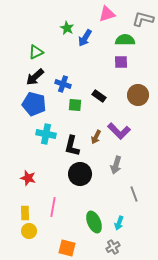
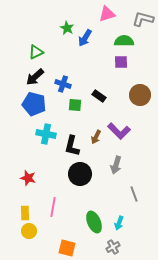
green semicircle: moved 1 px left, 1 px down
brown circle: moved 2 px right
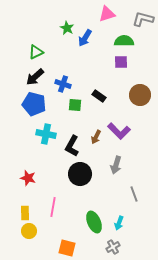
black L-shape: rotated 15 degrees clockwise
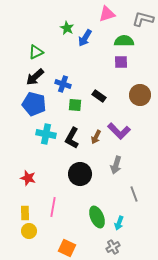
black L-shape: moved 8 px up
green ellipse: moved 3 px right, 5 px up
orange square: rotated 12 degrees clockwise
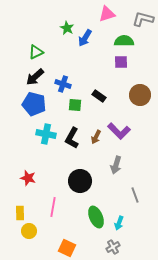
black circle: moved 7 px down
gray line: moved 1 px right, 1 px down
yellow rectangle: moved 5 px left
green ellipse: moved 1 px left
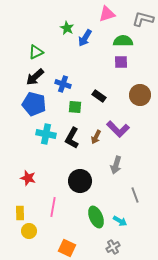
green semicircle: moved 1 px left
green square: moved 2 px down
purple L-shape: moved 1 px left, 2 px up
cyan arrow: moved 1 px right, 2 px up; rotated 80 degrees counterclockwise
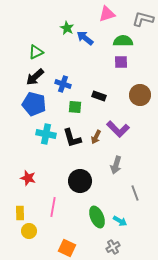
blue arrow: rotated 96 degrees clockwise
black rectangle: rotated 16 degrees counterclockwise
black L-shape: rotated 45 degrees counterclockwise
gray line: moved 2 px up
green ellipse: moved 1 px right
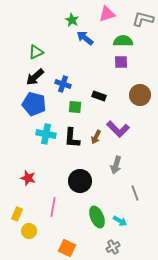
green star: moved 5 px right, 8 px up
black L-shape: rotated 20 degrees clockwise
yellow rectangle: moved 3 px left, 1 px down; rotated 24 degrees clockwise
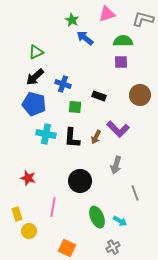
yellow rectangle: rotated 40 degrees counterclockwise
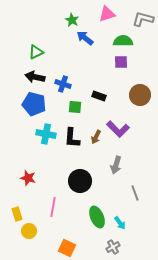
black arrow: rotated 54 degrees clockwise
cyan arrow: moved 2 px down; rotated 24 degrees clockwise
